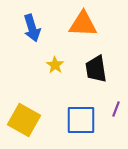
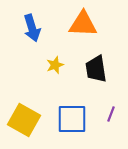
yellow star: rotated 18 degrees clockwise
purple line: moved 5 px left, 5 px down
blue square: moved 9 px left, 1 px up
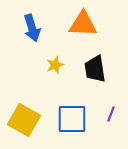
black trapezoid: moved 1 px left
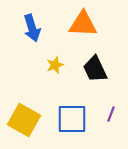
black trapezoid: rotated 16 degrees counterclockwise
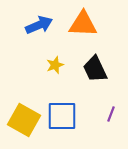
blue arrow: moved 7 px right, 3 px up; rotated 96 degrees counterclockwise
blue square: moved 10 px left, 3 px up
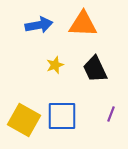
blue arrow: rotated 12 degrees clockwise
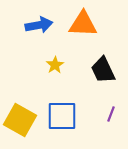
yellow star: rotated 12 degrees counterclockwise
black trapezoid: moved 8 px right, 1 px down
yellow square: moved 4 px left
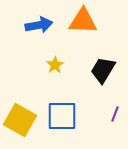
orange triangle: moved 3 px up
black trapezoid: rotated 56 degrees clockwise
purple line: moved 4 px right
